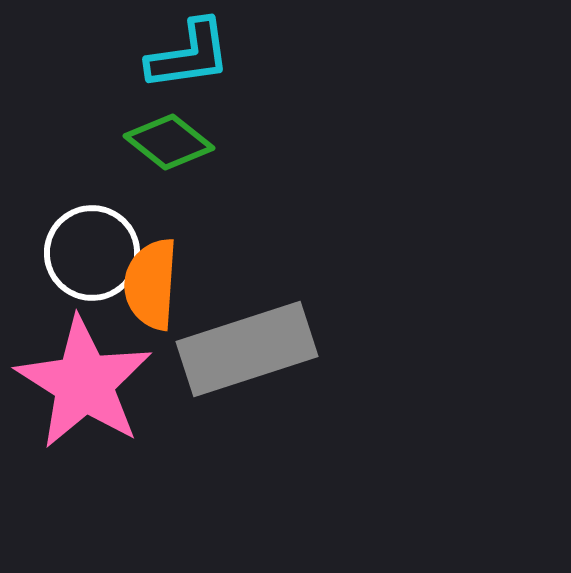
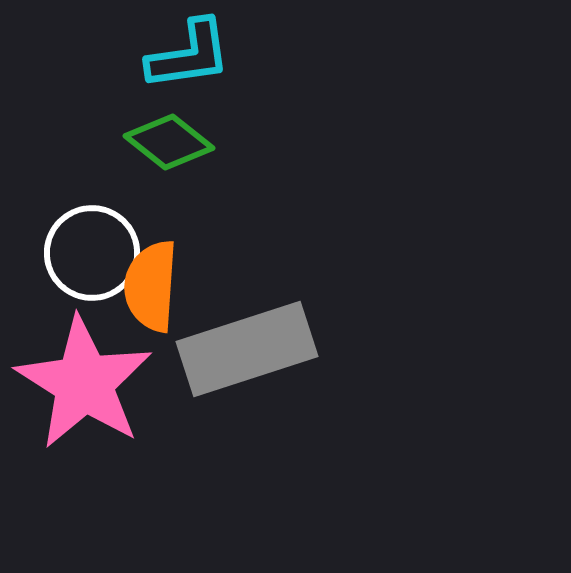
orange semicircle: moved 2 px down
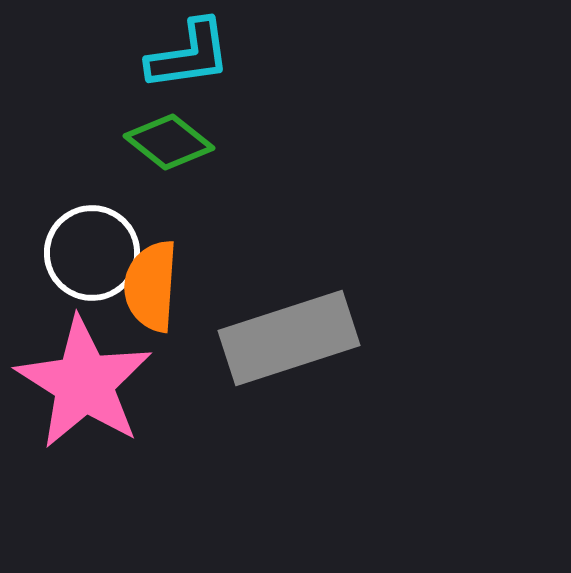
gray rectangle: moved 42 px right, 11 px up
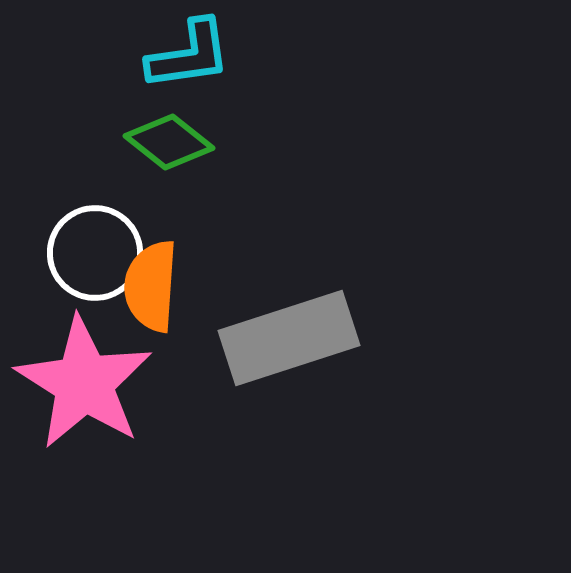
white circle: moved 3 px right
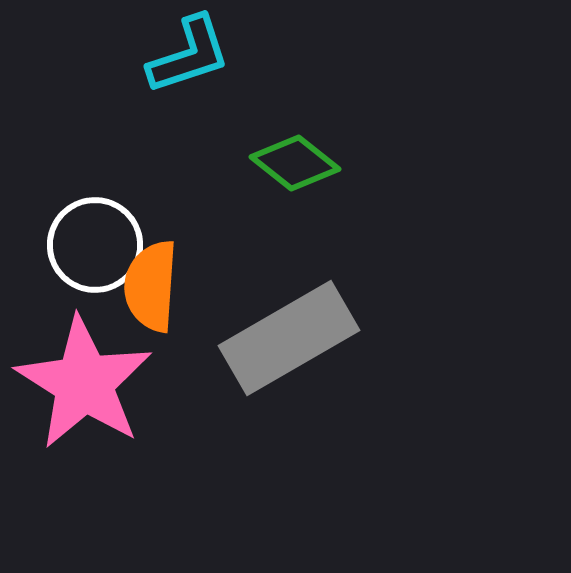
cyan L-shape: rotated 10 degrees counterclockwise
green diamond: moved 126 px right, 21 px down
white circle: moved 8 px up
gray rectangle: rotated 12 degrees counterclockwise
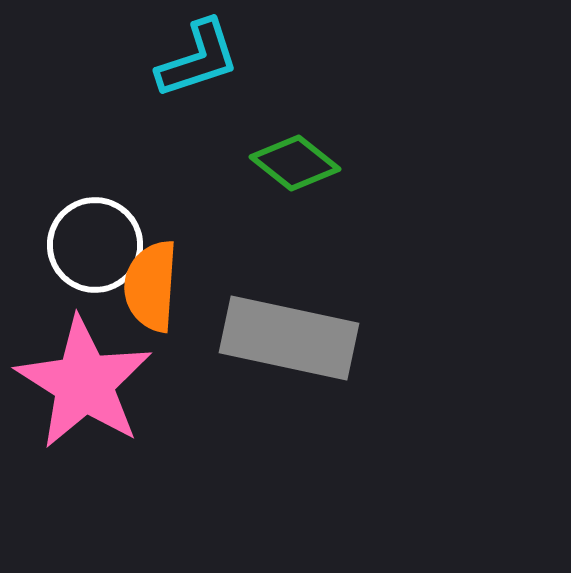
cyan L-shape: moved 9 px right, 4 px down
gray rectangle: rotated 42 degrees clockwise
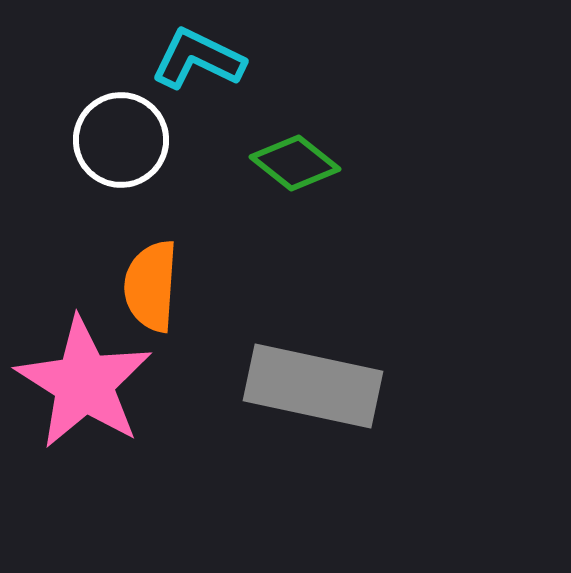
cyan L-shape: rotated 136 degrees counterclockwise
white circle: moved 26 px right, 105 px up
gray rectangle: moved 24 px right, 48 px down
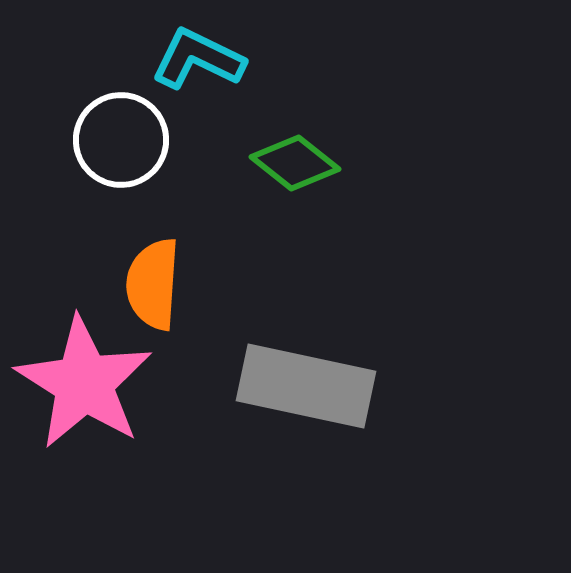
orange semicircle: moved 2 px right, 2 px up
gray rectangle: moved 7 px left
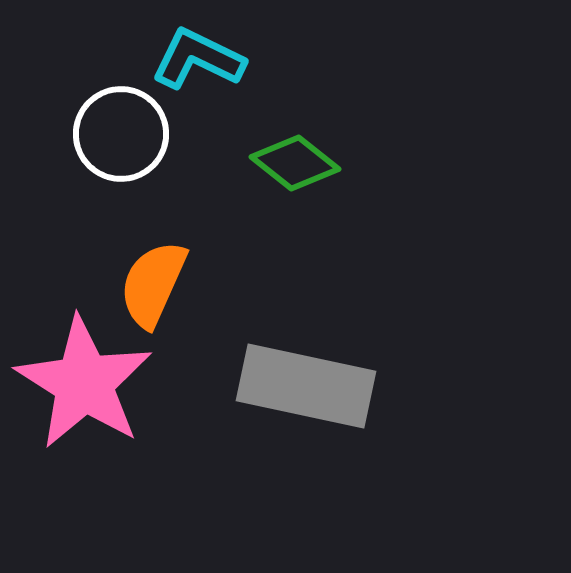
white circle: moved 6 px up
orange semicircle: rotated 20 degrees clockwise
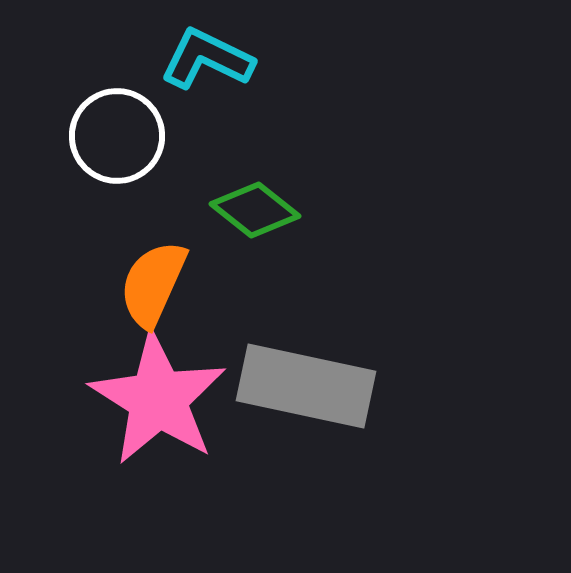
cyan L-shape: moved 9 px right
white circle: moved 4 px left, 2 px down
green diamond: moved 40 px left, 47 px down
pink star: moved 74 px right, 16 px down
